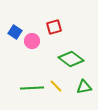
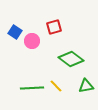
green triangle: moved 2 px right, 1 px up
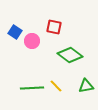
red square: rotated 28 degrees clockwise
green diamond: moved 1 px left, 4 px up
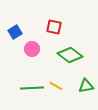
blue square: rotated 24 degrees clockwise
pink circle: moved 8 px down
yellow line: rotated 16 degrees counterclockwise
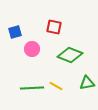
blue square: rotated 16 degrees clockwise
green diamond: rotated 15 degrees counterclockwise
green triangle: moved 1 px right, 3 px up
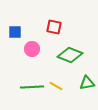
blue square: rotated 16 degrees clockwise
green line: moved 1 px up
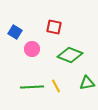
blue square: rotated 32 degrees clockwise
yellow line: rotated 32 degrees clockwise
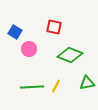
pink circle: moved 3 px left
yellow line: rotated 56 degrees clockwise
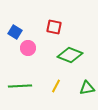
pink circle: moved 1 px left, 1 px up
green triangle: moved 5 px down
green line: moved 12 px left, 1 px up
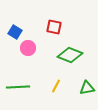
green line: moved 2 px left, 1 px down
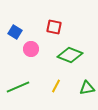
pink circle: moved 3 px right, 1 px down
green line: rotated 20 degrees counterclockwise
